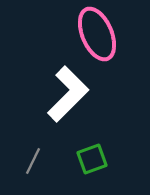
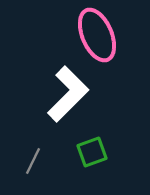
pink ellipse: moved 1 px down
green square: moved 7 px up
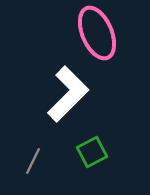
pink ellipse: moved 2 px up
green square: rotated 8 degrees counterclockwise
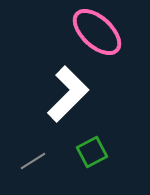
pink ellipse: moved 1 px up; rotated 24 degrees counterclockwise
gray line: rotated 32 degrees clockwise
